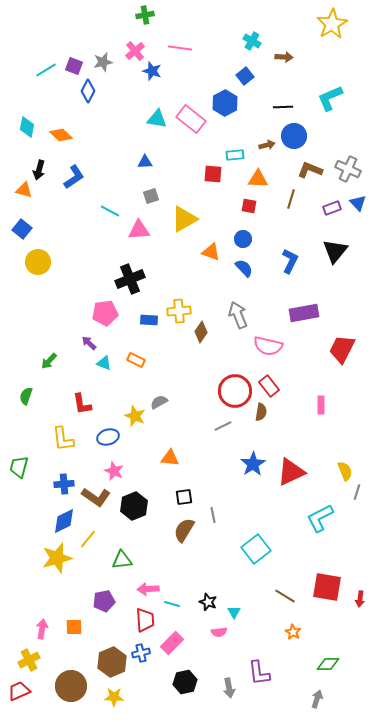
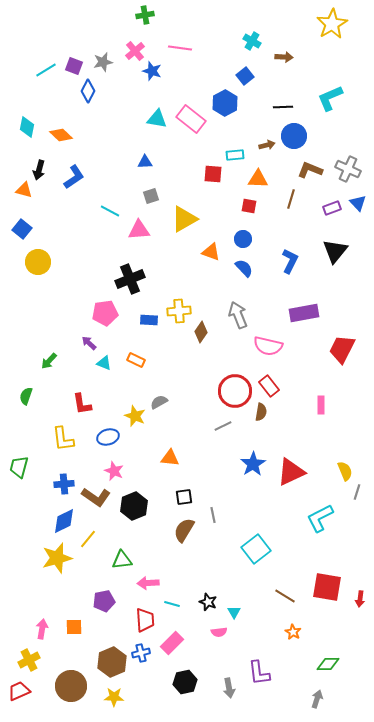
pink arrow at (148, 589): moved 6 px up
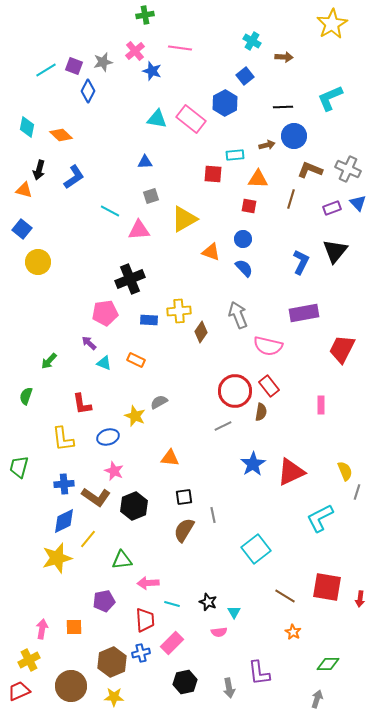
blue L-shape at (290, 261): moved 11 px right, 1 px down
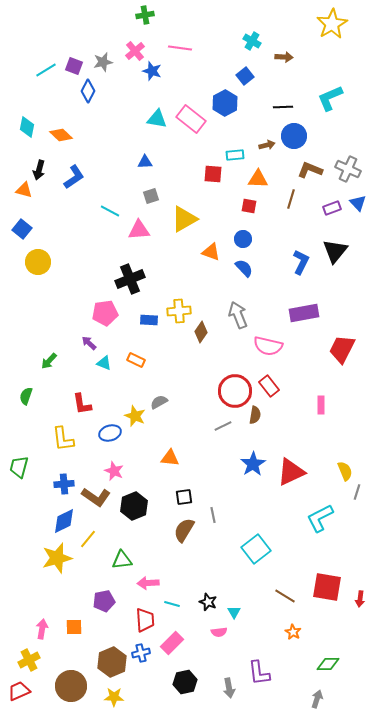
brown semicircle at (261, 412): moved 6 px left, 3 px down
blue ellipse at (108, 437): moved 2 px right, 4 px up
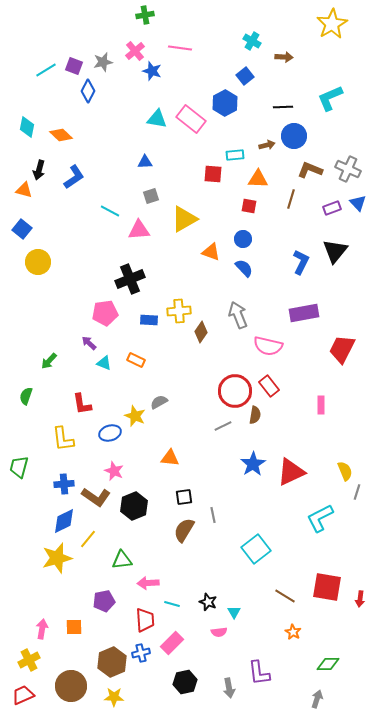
red trapezoid at (19, 691): moved 4 px right, 4 px down
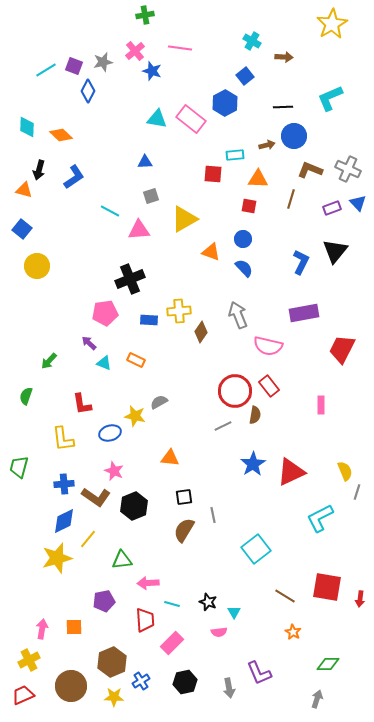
cyan diamond at (27, 127): rotated 10 degrees counterclockwise
yellow circle at (38, 262): moved 1 px left, 4 px down
yellow star at (135, 416): rotated 10 degrees counterclockwise
blue cross at (141, 653): moved 28 px down; rotated 18 degrees counterclockwise
purple L-shape at (259, 673): rotated 16 degrees counterclockwise
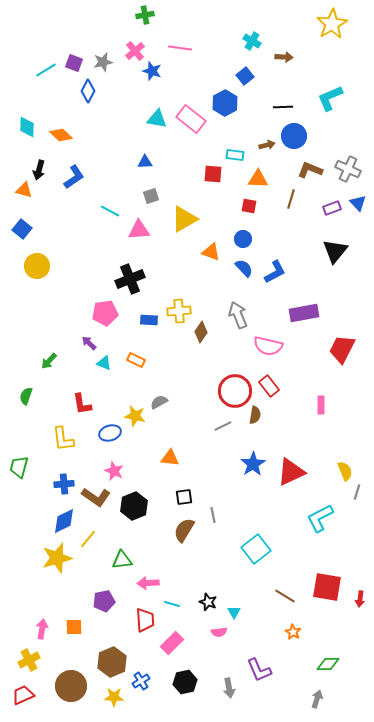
purple square at (74, 66): moved 3 px up
cyan rectangle at (235, 155): rotated 12 degrees clockwise
blue L-shape at (301, 262): moved 26 px left, 10 px down; rotated 35 degrees clockwise
purple L-shape at (259, 673): moved 3 px up
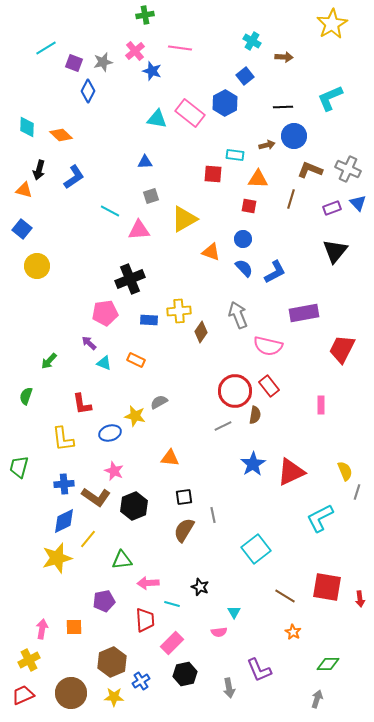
cyan line at (46, 70): moved 22 px up
pink rectangle at (191, 119): moved 1 px left, 6 px up
red arrow at (360, 599): rotated 14 degrees counterclockwise
black star at (208, 602): moved 8 px left, 15 px up
black hexagon at (185, 682): moved 8 px up
brown circle at (71, 686): moved 7 px down
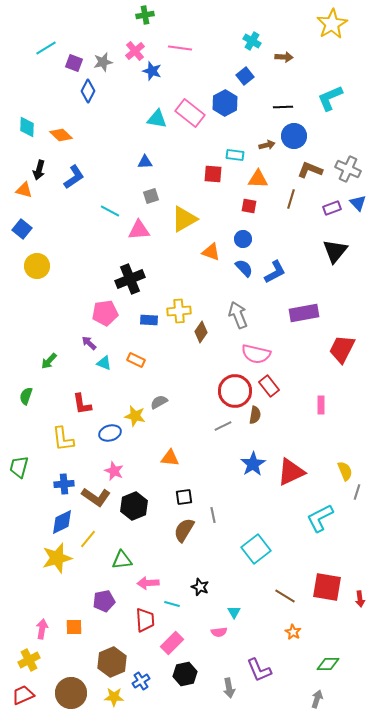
pink semicircle at (268, 346): moved 12 px left, 8 px down
blue diamond at (64, 521): moved 2 px left, 1 px down
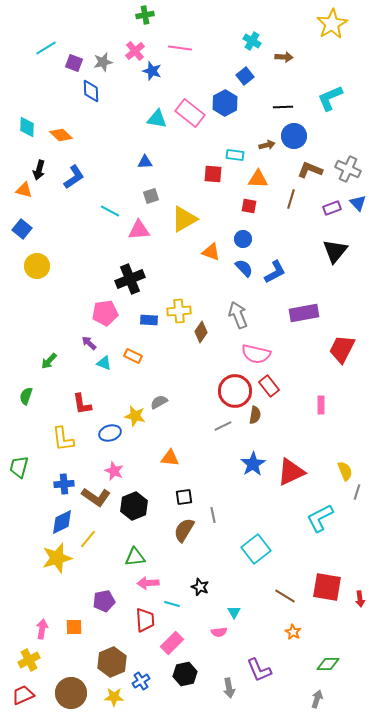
blue diamond at (88, 91): moved 3 px right; rotated 30 degrees counterclockwise
orange rectangle at (136, 360): moved 3 px left, 4 px up
green triangle at (122, 560): moved 13 px right, 3 px up
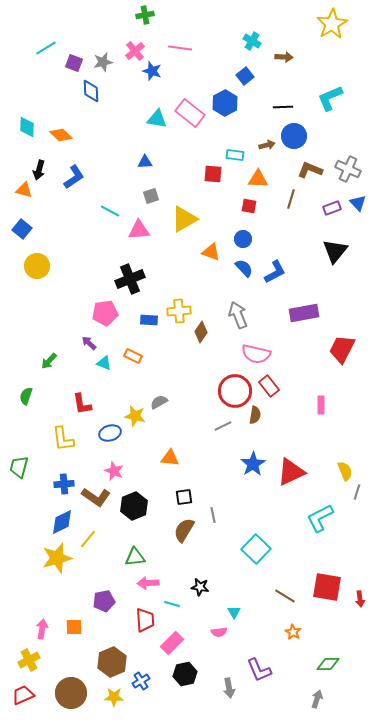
cyan square at (256, 549): rotated 8 degrees counterclockwise
black star at (200, 587): rotated 12 degrees counterclockwise
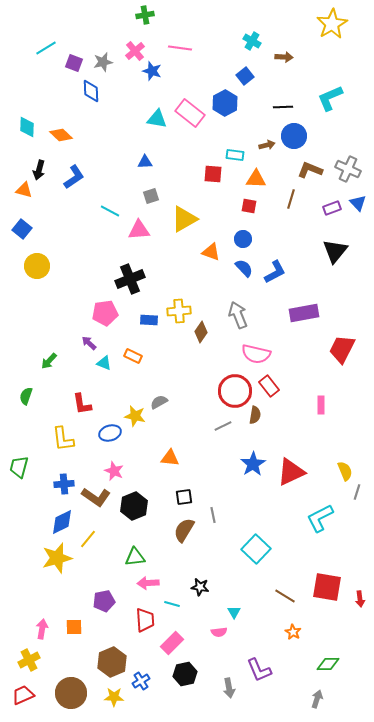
orange triangle at (258, 179): moved 2 px left
